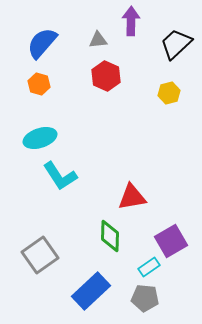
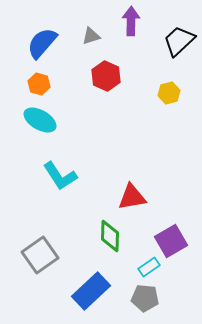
gray triangle: moved 7 px left, 4 px up; rotated 12 degrees counterclockwise
black trapezoid: moved 3 px right, 3 px up
cyan ellipse: moved 18 px up; rotated 48 degrees clockwise
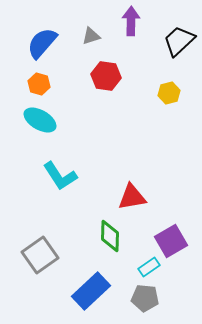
red hexagon: rotated 16 degrees counterclockwise
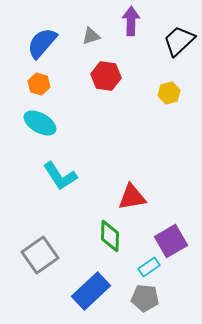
cyan ellipse: moved 3 px down
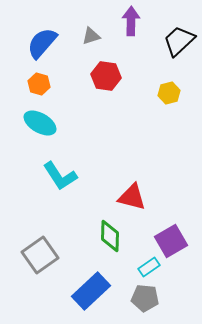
red triangle: rotated 24 degrees clockwise
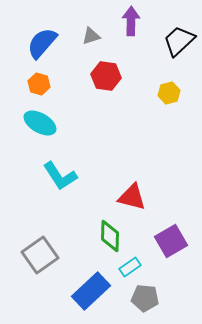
cyan rectangle: moved 19 px left
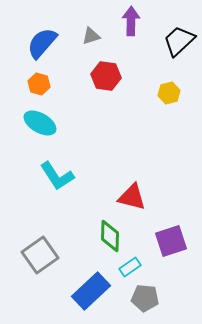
cyan L-shape: moved 3 px left
purple square: rotated 12 degrees clockwise
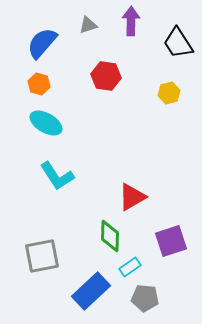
gray triangle: moved 3 px left, 11 px up
black trapezoid: moved 1 px left, 2 px down; rotated 80 degrees counterclockwise
cyan ellipse: moved 6 px right
red triangle: rotated 44 degrees counterclockwise
gray square: moved 2 px right, 1 px down; rotated 24 degrees clockwise
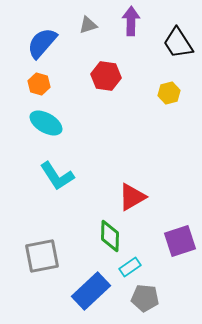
purple square: moved 9 px right
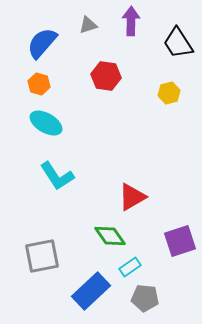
green diamond: rotated 36 degrees counterclockwise
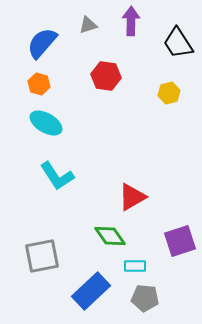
cyan rectangle: moved 5 px right, 1 px up; rotated 35 degrees clockwise
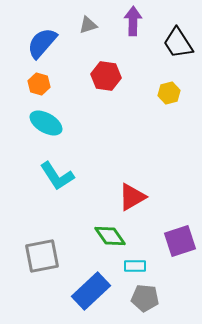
purple arrow: moved 2 px right
